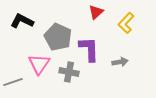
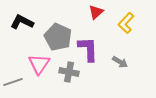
black L-shape: moved 1 px down
purple L-shape: moved 1 px left
gray arrow: rotated 42 degrees clockwise
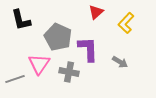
black L-shape: moved 1 px left, 2 px up; rotated 130 degrees counterclockwise
gray line: moved 2 px right, 3 px up
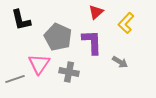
purple L-shape: moved 4 px right, 7 px up
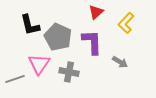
black L-shape: moved 9 px right, 5 px down
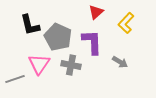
gray cross: moved 2 px right, 7 px up
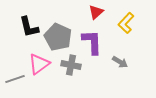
black L-shape: moved 1 px left, 2 px down
pink triangle: rotated 20 degrees clockwise
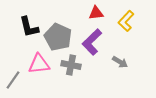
red triangle: moved 1 px down; rotated 35 degrees clockwise
yellow L-shape: moved 2 px up
purple L-shape: rotated 132 degrees counterclockwise
pink triangle: rotated 30 degrees clockwise
gray line: moved 2 px left, 1 px down; rotated 36 degrees counterclockwise
